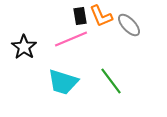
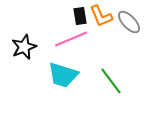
gray ellipse: moved 3 px up
black star: rotated 15 degrees clockwise
cyan trapezoid: moved 7 px up
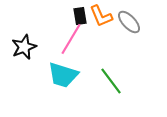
pink line: rotated 36 degrees counterclockwise
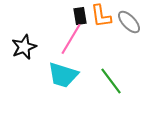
orange L-shape: rotated 15 degrees clockwise
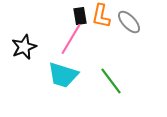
orange L-shape: rotated 20 degrees clockwise
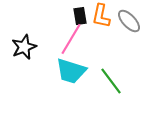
gray ellipse: moved 1 px up
cyan trapezoid: moved 8 px right, 4 px up
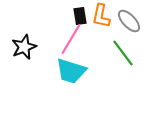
green line: moved 12 px right, 28 px up
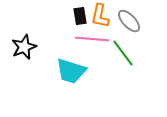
orange L-shape: moved 1 px left
pink line: moved 21 px right; rotated 64 degrees clockwise
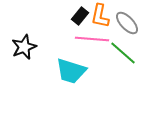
black rectangle: rotated 48 degrees clockwise
gray ellipse: moved 2 px left, 2 px down
green line: rotated 12 degrees counterclockwise
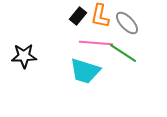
black rectangle: moved 2 px left
pink line: moved 4 px right, 4 px down
black star: moved 9 px down; rotated 20 degrees clockwise
green line: rotated 8 degrees counterclockwise
cyan trapezoid: moved 14 px right
